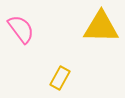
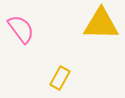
yellow triangle: moved 3 px up
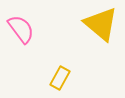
yellow triangle: rotated 39 degrees clockwise
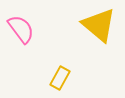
yellow triangle: moved 2 px left, 1 px down
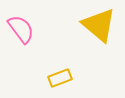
yellow rectangle: rotated 40 degrees clockwise
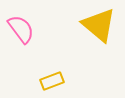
yellow rectangle: moved 8 px left, 3 px down
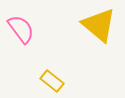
yellow rectangle: rotated 60 degrees clockwise
